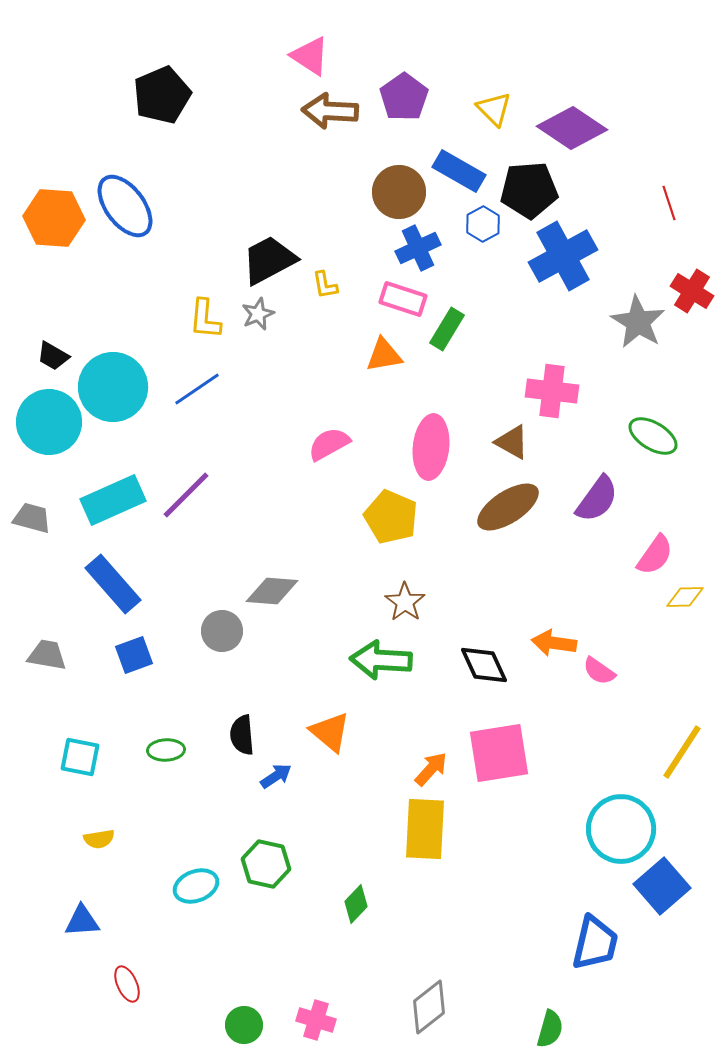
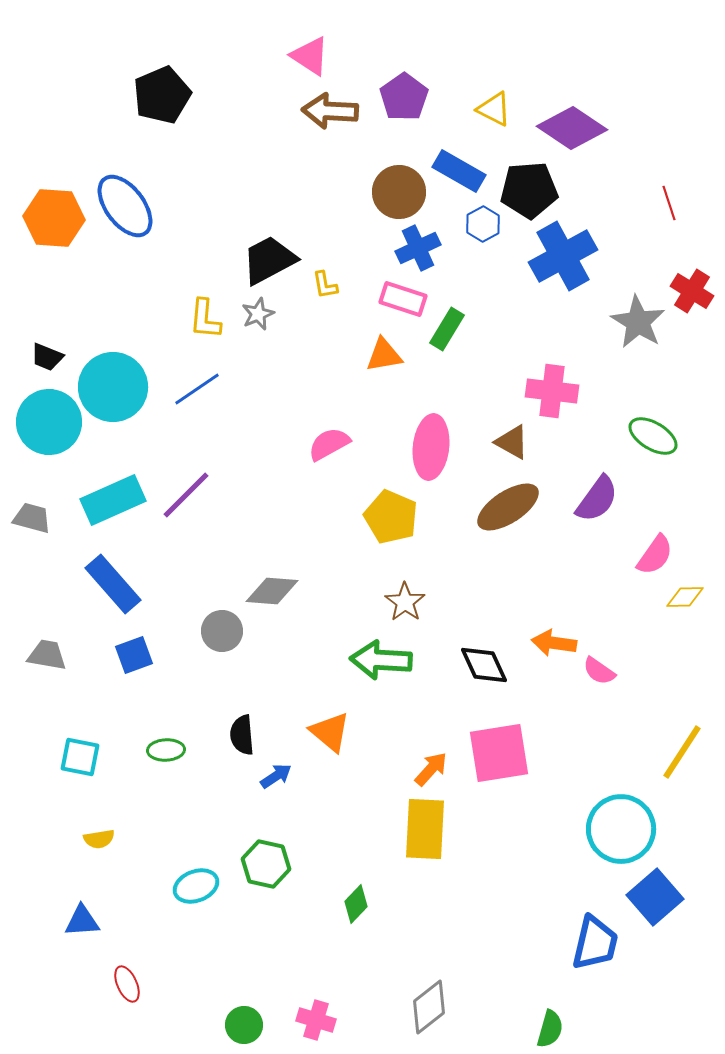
yellow triangle at (494, 109): rotated 18 degrees counterclockwise
black trapezoid at (53, 356): moved 6 px left, 1 px down; rotated 8 degrees counterclockwise
blue square at (662, 886): moved 7 px left, 11 px down
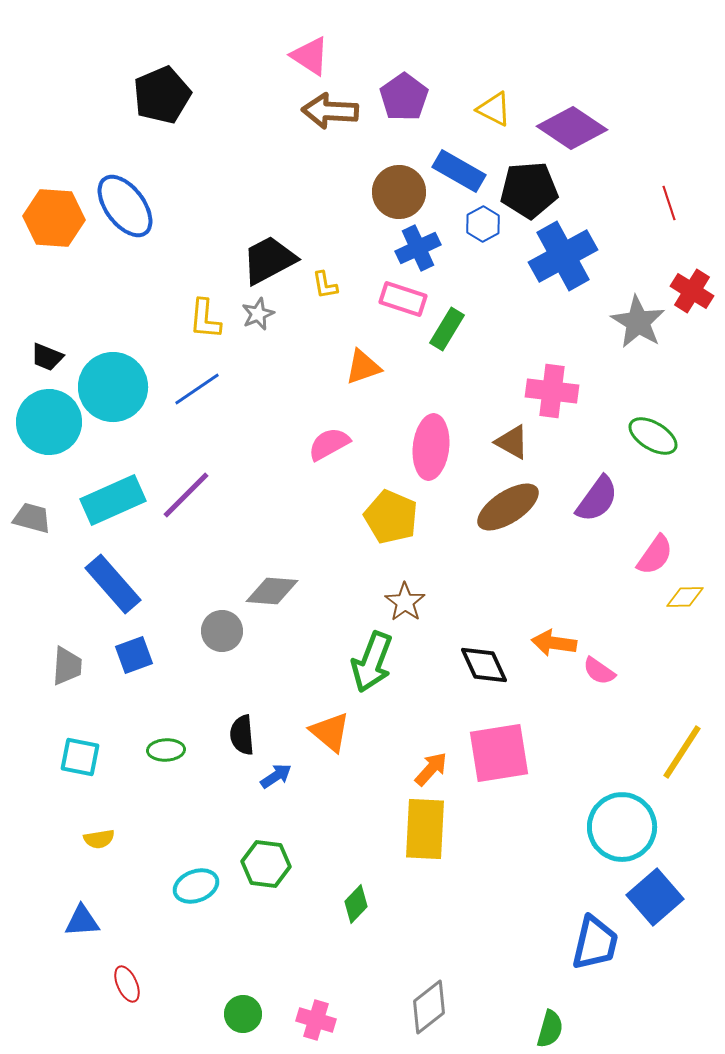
orange triangle at (384, 355): moved 21 px left, 12 px down; rotated 9 degrees counterclockwise
gray trapezoid at (47, 655): moved 20 px right, 11 px down; rotated 84 degrees clockwise
green arrow at (381, 660): moved 9 px left, 2 px down; rotated 72 degrees counterclockwise
cyan circle at (621, 829): moved 1 px right, 2 px up
green hexagon at (266, 864): rotated 6 degrees counterclockwise
green circle at (244, 1025): moved 1 px left, 11 px up
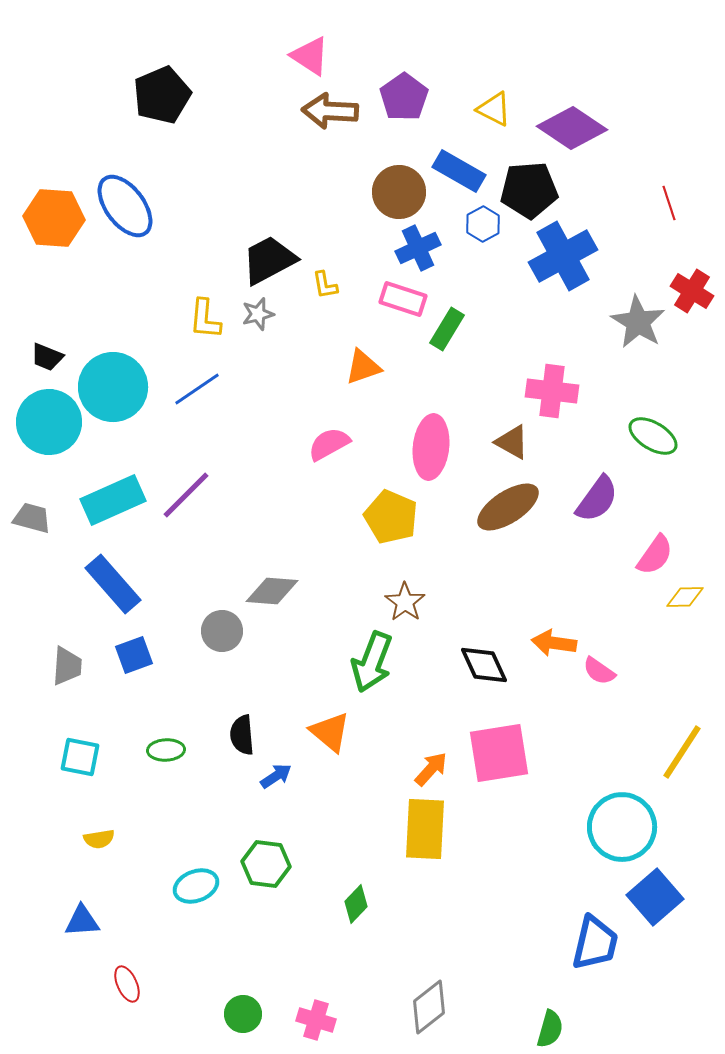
gray star at (258, 314): rotated 8 degrees clockwise
